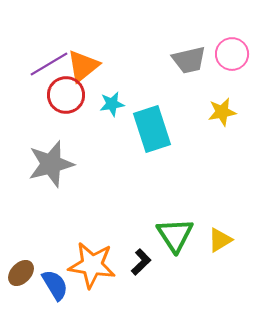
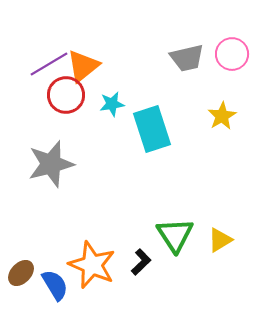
gray trapezoid: moved 2 px left, 2 px up
yellow star: moved 4 px down; rotated 20 degrees counterclockwise
orange star: rotated 15 degrees clockwise
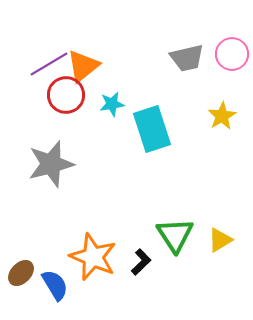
orange star: moved 1 px right, 8 px up
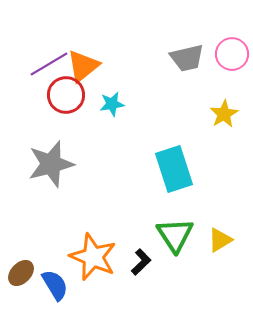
yellow star: moved 2 px right, 2 px up
cyan rectangle: moved 22 px right, 40 px down
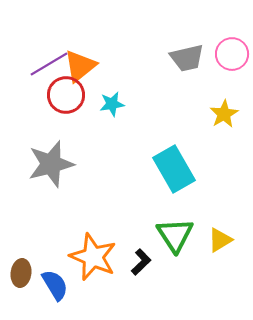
orange triangle: moved 3 px left
cyan rectangle: rotated 12 degrees counterclockwise
brown ellipse: rotated 36 degrees counterclockwise
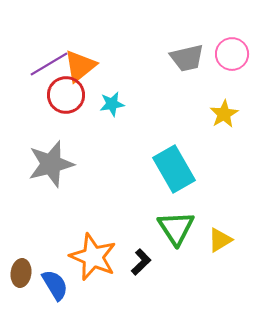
green triangle: moved 1 px right, 7 px up
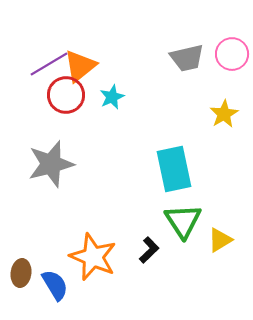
cyan star: moved 7 px up; rotated 15 degrees counterclockwise
cyan rectangle: rotated 18 degrees clockwise
green triangle: moved 7 px right, 7 px up
black L-shape: moved 8 px right, 12 px up
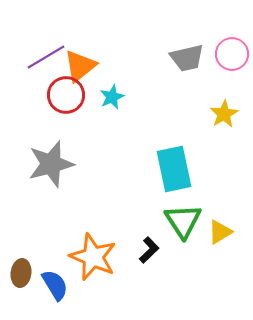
purple line: moved 3 px left, 7 px up
yellow triangle: moved 8 px up
